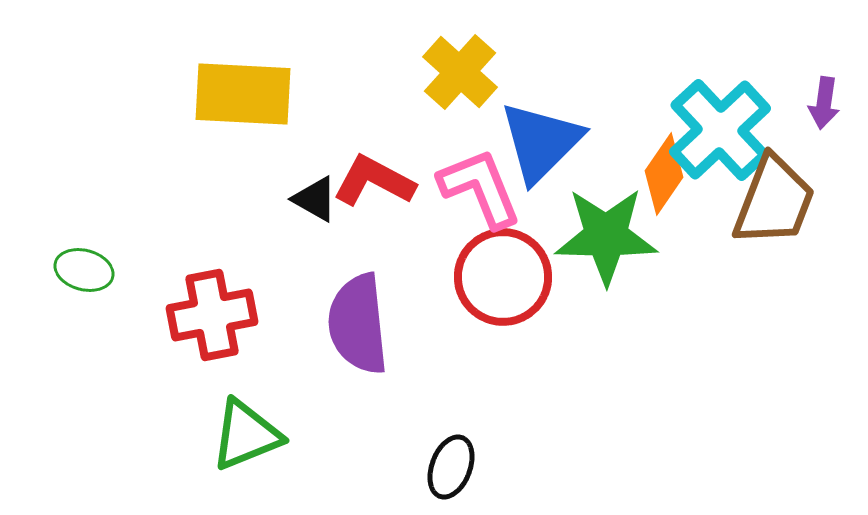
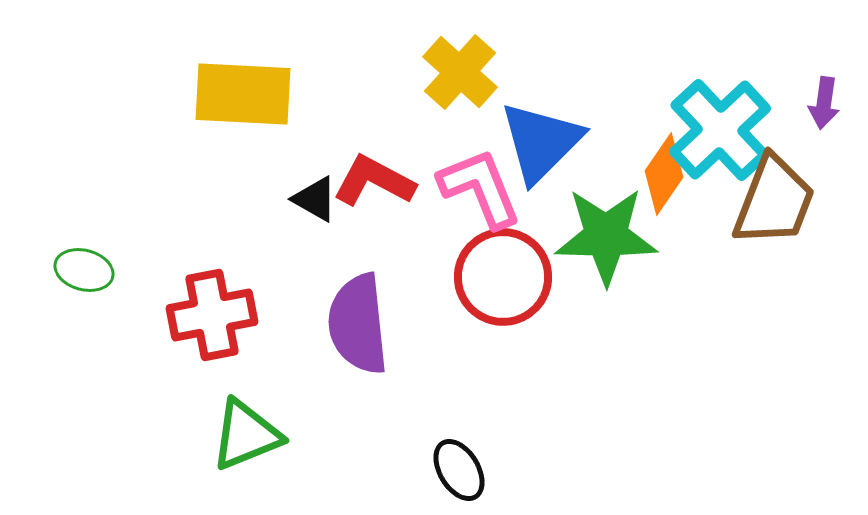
black ellipse: moved 8 px right, 3 px down; rotated 52 degrees counterclockwise
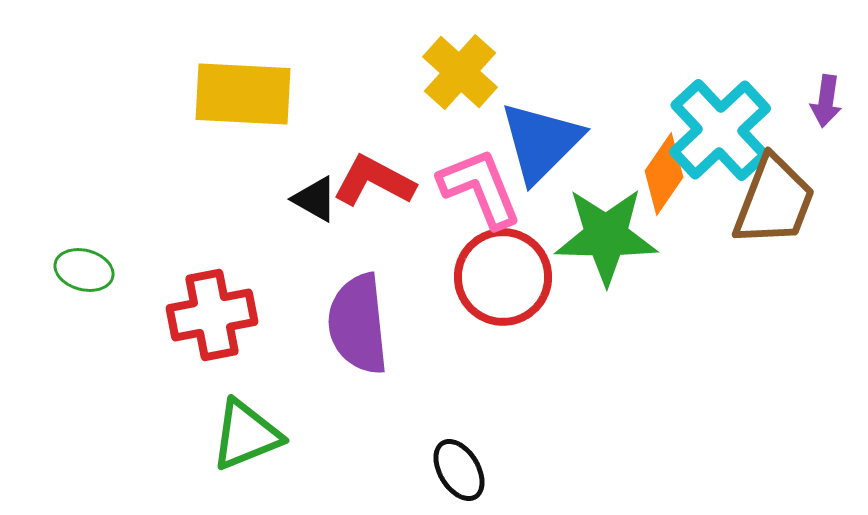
purple arrow: moved 2 px right, 2 px up
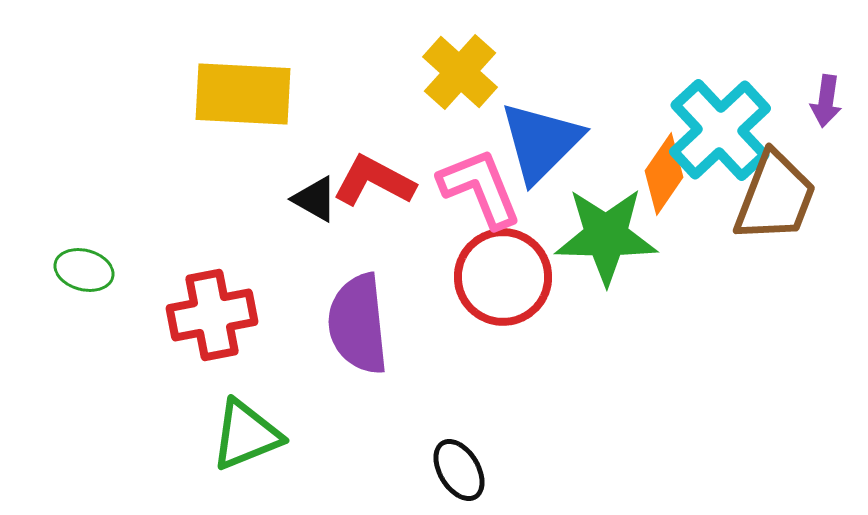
brown trapezoid: moved 1 px right, 4 px up
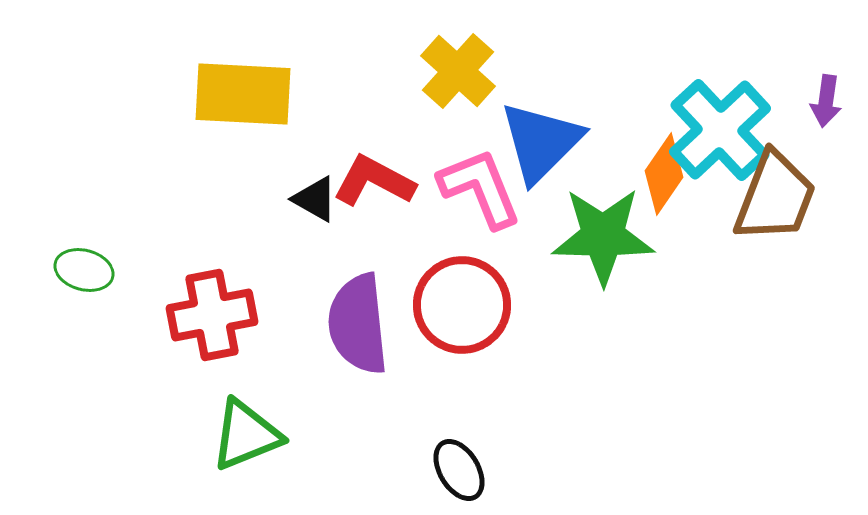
yellow cross: moved 2 px left, 1 px up
green star: moved 3 px left
red circle: moved 41 px left, 28 px down
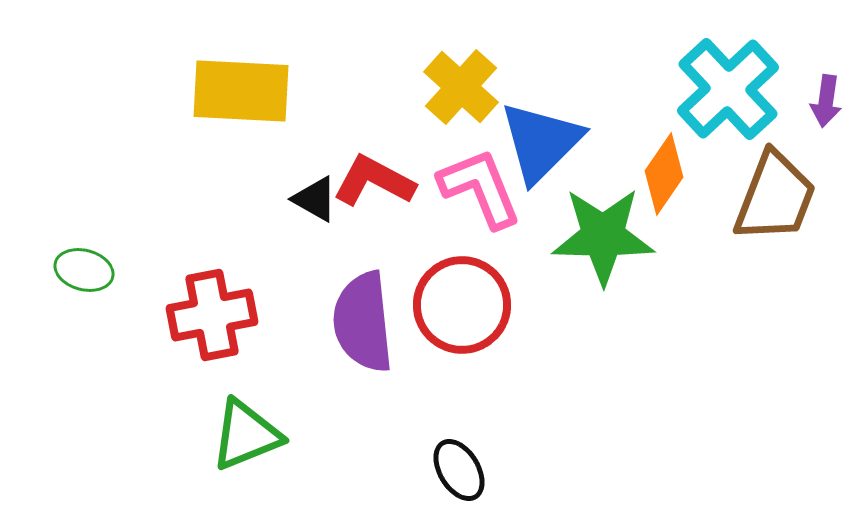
yellow cross: moved 3 px right, 16 px down
yellow rectangle: moved 2 px left, 3 px up
cyan cross: moved 8 px right, 41 px up
purple semicircle: moved 5 px right, 2 px up
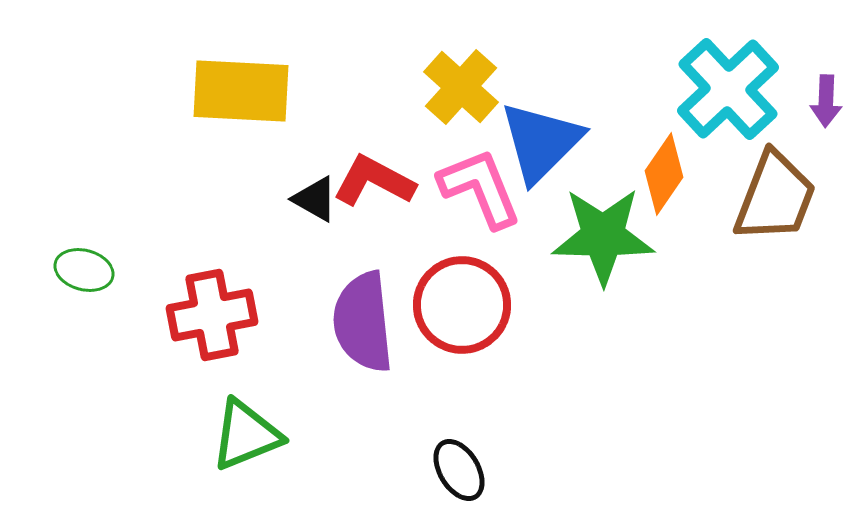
purple arrow: rotated 6 degrees counterclockwise
